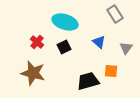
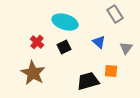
brown star: rotated 15 degrees clockwise
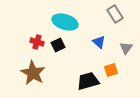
red cross: rotated 24 degrees counterclockwise
black square: moved 6 px left, 2 px up
orange square: moved 1 px up; rotated 24 degrees counterclockwise
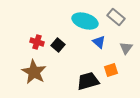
gray rectangle: moved 1 px right, 3 px down; rotated 18 degrees counterclockwise
cyan ellipse: moved 20 px right, 1 px up
black square: rotated 24 degrees counterclockwise
brown star: moved 1 px right, 1 px up
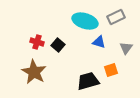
gray rectangle: rotated 66 degrees counterclockwise
blue triangle: rotated 24 degrees counterclockwise
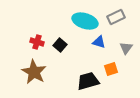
black square: moved 2 px right
orange square: moved 1 px up
